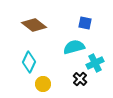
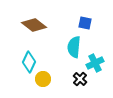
cyan semicircle: rotated 70 degrees counterclockwise
yellow circle: moved 5 px up
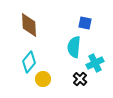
brown diamond: moved 5 px left; rotated 50 degrees clockwise
cyan diamond: rotated 15 degrees clockwise
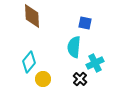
brown diamond: moved 3 px right, 9 px up
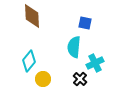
cyan diamond: moved 1 px up
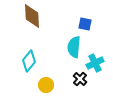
blue square: moved 1 px down
yellow circle: moved 3 px right, 6 px down
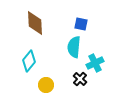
brown diamond: moved 3 px right, 7 px down
blue square: moved 4 px left
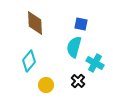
cyan semicircle: rotated 10 degrees clockwise
cyan cross: rotated 36 degrees counterclockwise
black cross: moved 2 px left, 2 px down
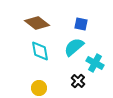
brown diamond: moved 2 px right; rotated 50 degrees counterclockwise
cyan semicircle: rotated 35 degrees clockwise
cyan diamond: moved 11 px right, 10 px up; rotated 50 degrees counterclockwise
yellow circle: moved 7 px left, 3 px down
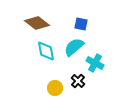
cyan diamond: moved 6 px right
yellow circle: moved 16 px right
